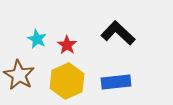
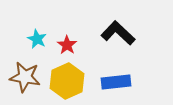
brown star: moved 6 px right, 2 px down; rotated 20 degrees counterclockwise
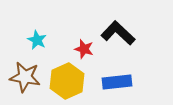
cyan star: moved 1 px down
red star: moved 17 px right, 4 px down; rotated 18 degrees counterclockwise
blue rectangle: moved 1 px right
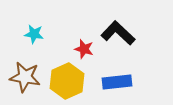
cyan star: moved 3 px left, 6 px up; rotated 18 degrees counterclockwise
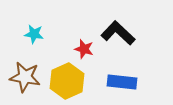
blue rectangle: moved 5 px right; rotated 12 degrees clockwise
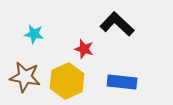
black L-shape: moved 1 px left, 9 px up
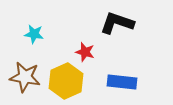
black L-shape: moved 1 px up; rotated 24 degrees counterclockwise
red star: moved 1 px right, 3 px down
yellow hexagon: moved 1 px left
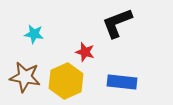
black L-shape: rotated 40 degrees counterclockwise
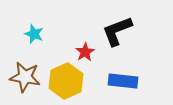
black L-shape: moved 8 px down
cyan star: rotated 12 degrees clockwise
red star: rotated 24 degrees clockwise
blue rectangle: moved 1 px right, 1 px up
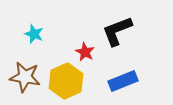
red star: rotated 12 degrees counterclockwise
blue rectangle: rotated 28 degrees counterclockwise
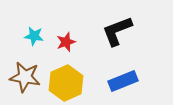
cyan star: moved 2 px down; rotated 12 degrees counterclockwise
red star: moved 19 px left, 10 px up; rotated 24 degrees clockwise
yellow hexagon: moved 2 px down
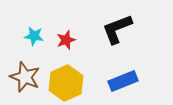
black L-shape: moved 2 px up
red star: moved 2 px up
brown star: rotated 12 degrees clockwise
